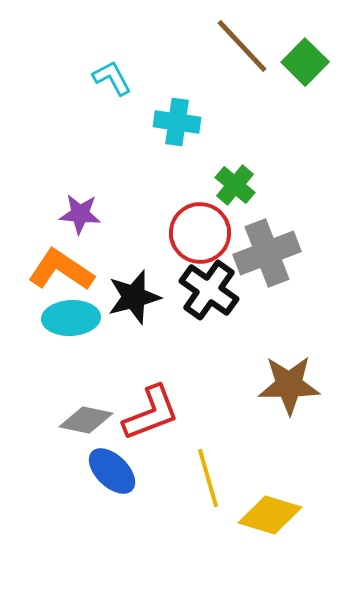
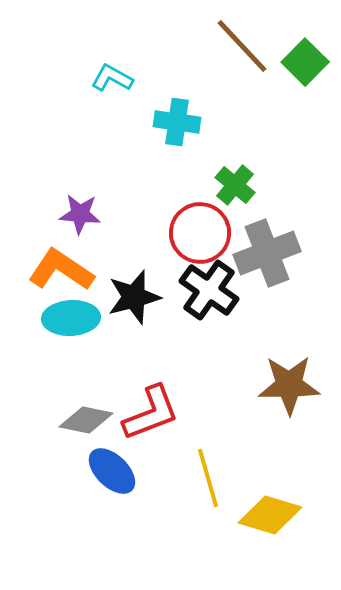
cyan L-shape: rotated 33 degrees counterclockwise
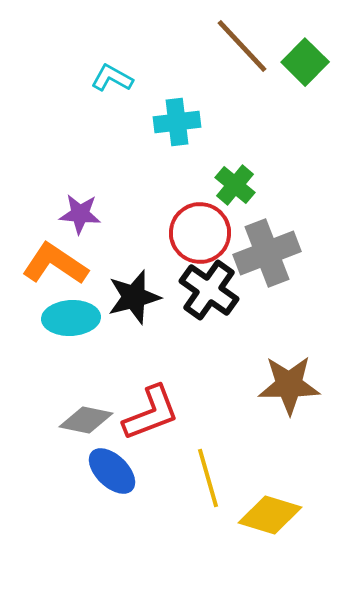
cyan cross: rotated 15 degrees counterclockwise
orange L-shape: moved 6 px left, 6 px up
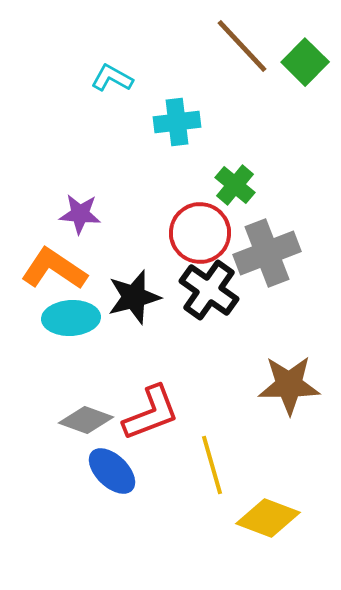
orange L-shape: moved 1 px left, 5 px down
gray diamond: rotated 8 degrees clockwise
yellow line: moved 4 px right, 13 px up
yellow diamond: moved 2 px left, 3 px down; rotated 4 degrees clockwise
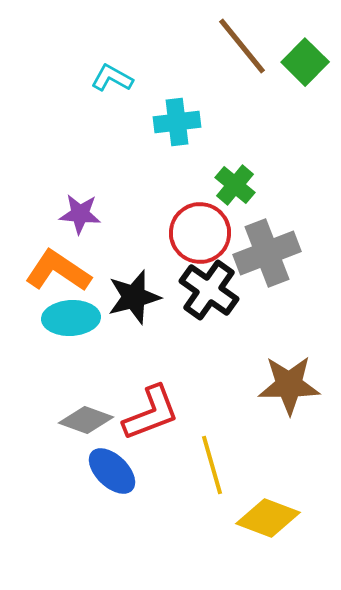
brown line: rotated 4 degrees clockwise
orange L-shape: moved 4 px right, 2 px down
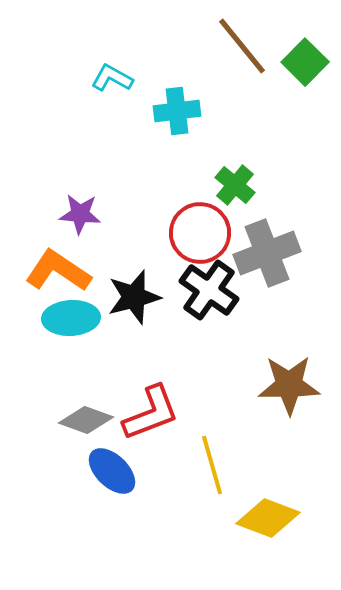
cyan cross: moved 11 px up
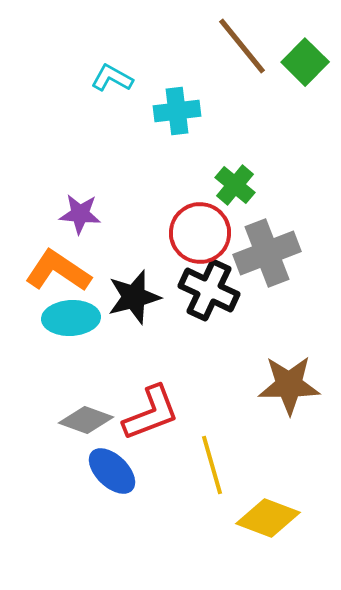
black cross: rotated 10 degrees counterclockwise
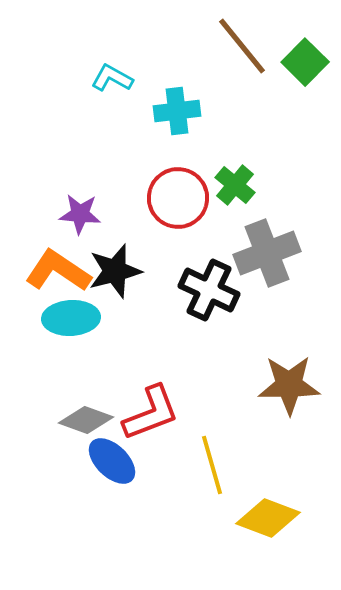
red circle: moved 22 px left, 35 px up
black star: moved 19 px left, 26 px up
blue ellipse: moved 10 px up
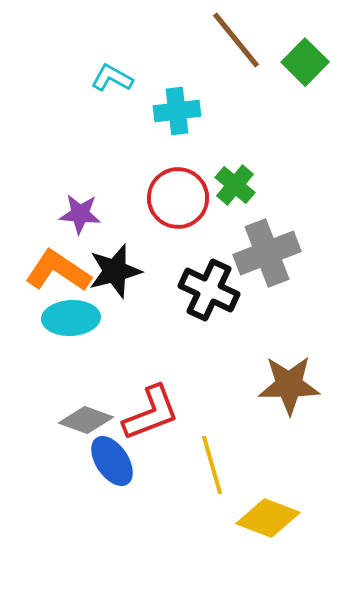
brown line: moved 6 px left, 6 px up
blue ellipse: rotated 12 degrees clockwise
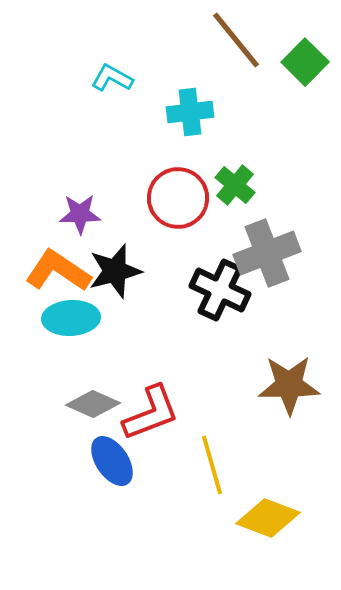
cyan cross: moved 13 px right, 1 px down
purple star: rotated 6 degrees counterclockwise
black cross: moved 11 px right
gray diamond: moved 7 px right, 16 px up; rotated 4 degrees clockwise
